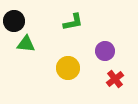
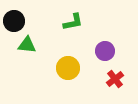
green triangle: moved 1 px right, 1 px down
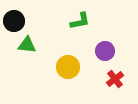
green L-shape: moved 7 px right, 1 px up
yellow circle: moved 1 px up
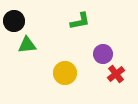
green triangle: rotated 12 degrees counterclockwise
purple circle: moved 2 px left, 3 px down
yellow circle: moved 3 px left, 6 px down
red cross: moved 1 px right, 5 px up
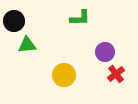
green L-shape: moved 3 px up; rotated 10 degrees clockwise
purple circle: moved 2 px right, 2 px up
yellow circle: moved 1 px left, 2 px down
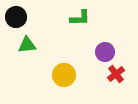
black circle: moved 2 px right, 4 px up
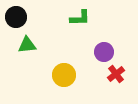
purple circle: moved 1 px left
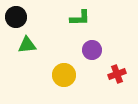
purple circle: moved 12 px left, 2 px up
red cross: moved 1 px right; rotated 18 degrees clockwise
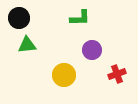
black circle: moved 3 px right, 1 px down
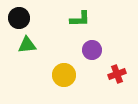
green L-shape: moved 1 px down
